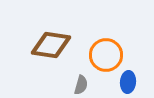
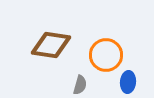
gray semicircle: moved 1 px left
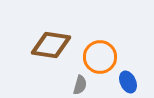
orange circle: moved 6 px left, 2 px down
blue ellipse: rotated 30 degrees counterclockwise
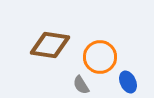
brown diamond: moved 1 px left
gray semicircle: moved 1 px right; rotated 132 degrees clockwise
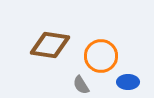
orange circle: moved 1 px right, 1 px up
blue ellipse: rotated 65 degrees counterclockwise
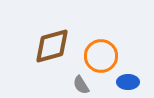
brown diamond: moved 2 px right, 1 px down; rotated 24 degrees counterclockwise
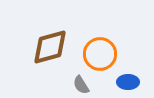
brown diamond: moved 2 px left, 1 px down
orange circle: moved 1 px left, 2 px up
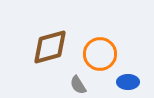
gray semicircle: moved 3 px left
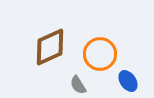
brown diamond: rotated 9 degrees counterclockwise
blue ellipse: moved 1 px up; rotated 55 degrees clockwise
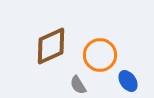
brown diamond: moved 1 px right, 1 px up
orange circle: moved 1 px down
